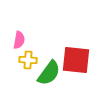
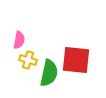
yellow cross: rotated 12 degrees clockwise
green semicircle: rotated 24 degrees counterclockwise
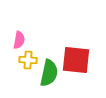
yellow cross: rotated 12 degrees counterclockwise
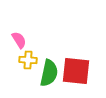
pink semicircle: rotated 42 degrees counterclockwise
red square: moved 11 px down
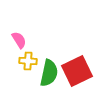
yellow cross: moved 1 px down
red square: moved 1 px right; rotated 32 degrees counterclockwise
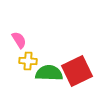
green semicircle: rotated 100 degrees counterclockwise
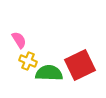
yellow cross: rotated 18 degrees clockwise
red square: moved 3 px right, 6 px up
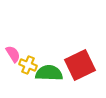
pink semicircle: moved 6 px left, 14 px down
yellow cross: moved 4 px down
